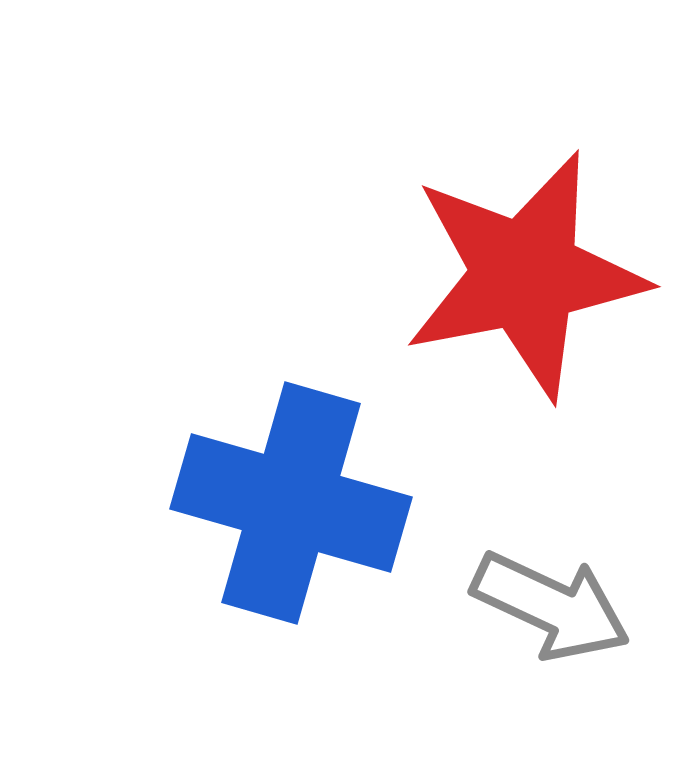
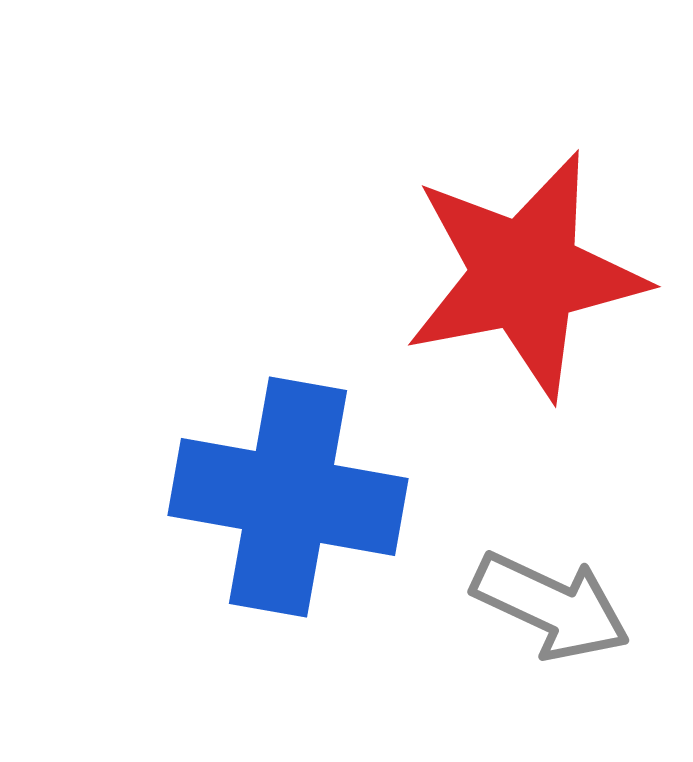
blue cross: moved 3 px left, 6 px up; rotated 6 degrees counterclockwise
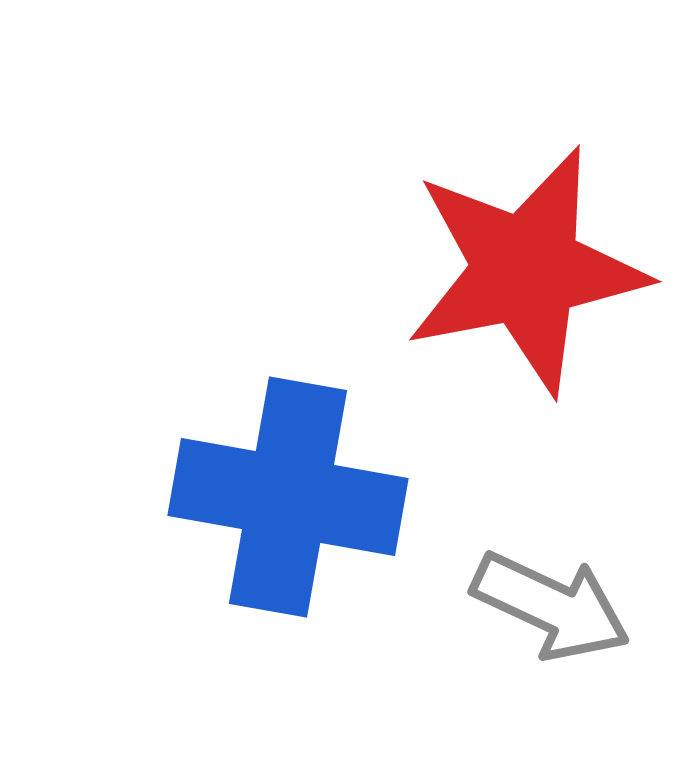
red star: moved 1 px right, 5 px up
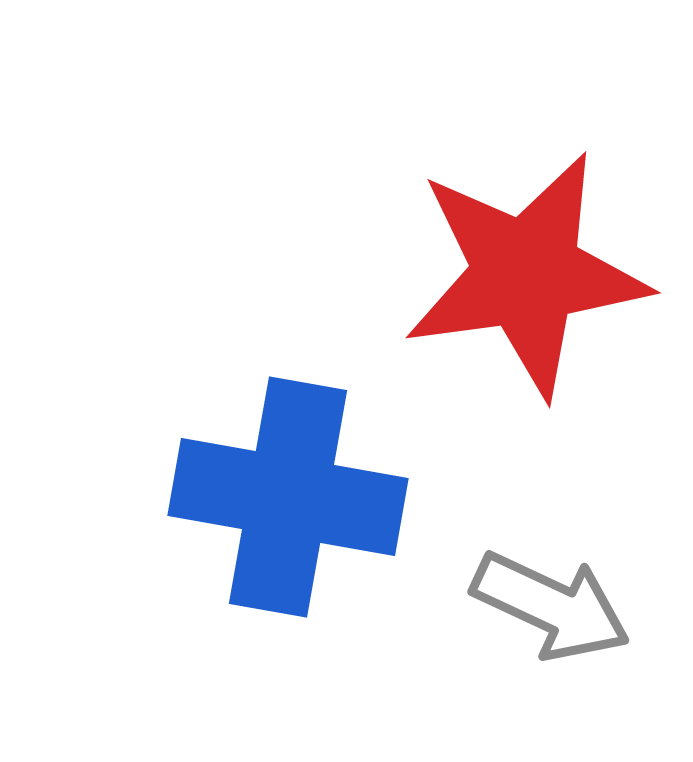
red star: moved 4 px down; rotated 3 degrees clockwise
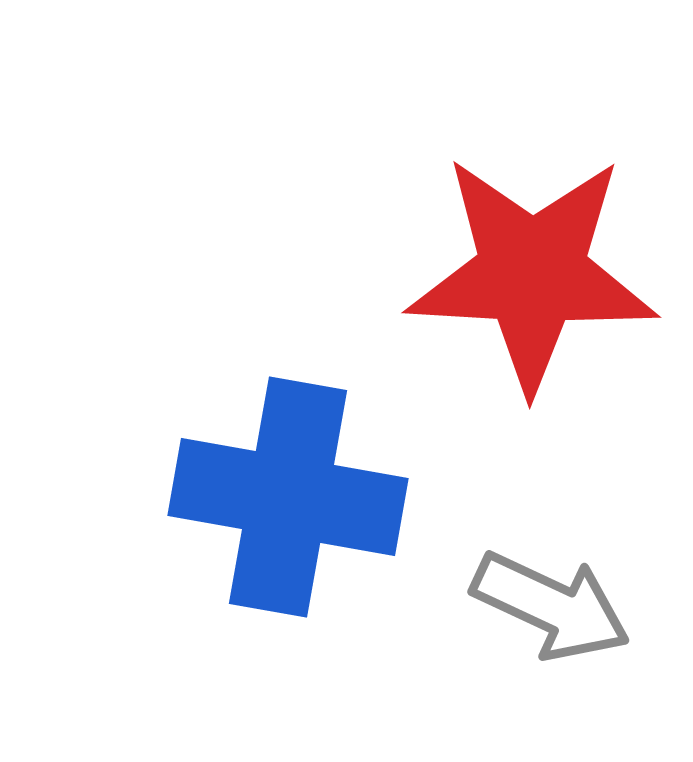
red star: moved 6 px right, 1 px up; rotated 11 degrees clockwise
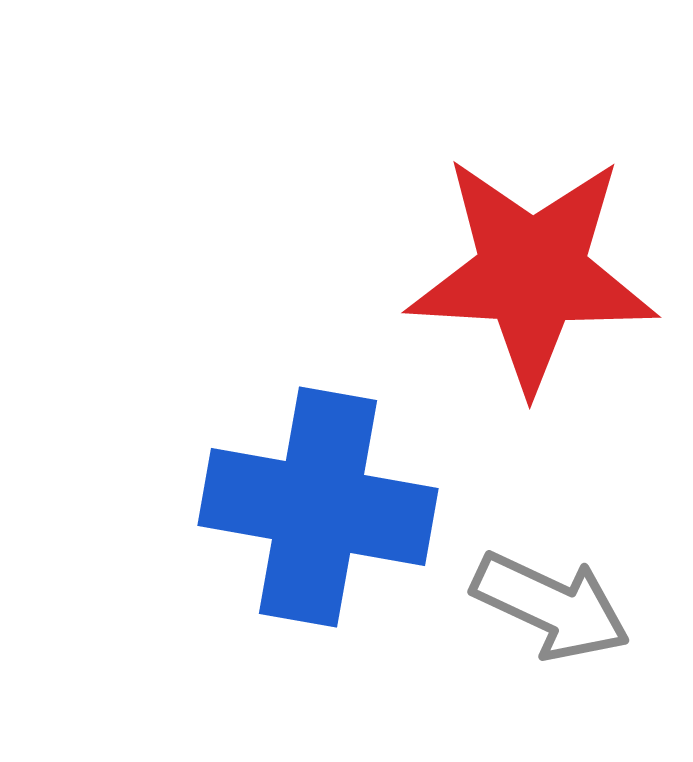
blue cross: moved 30 px right, 10 px down
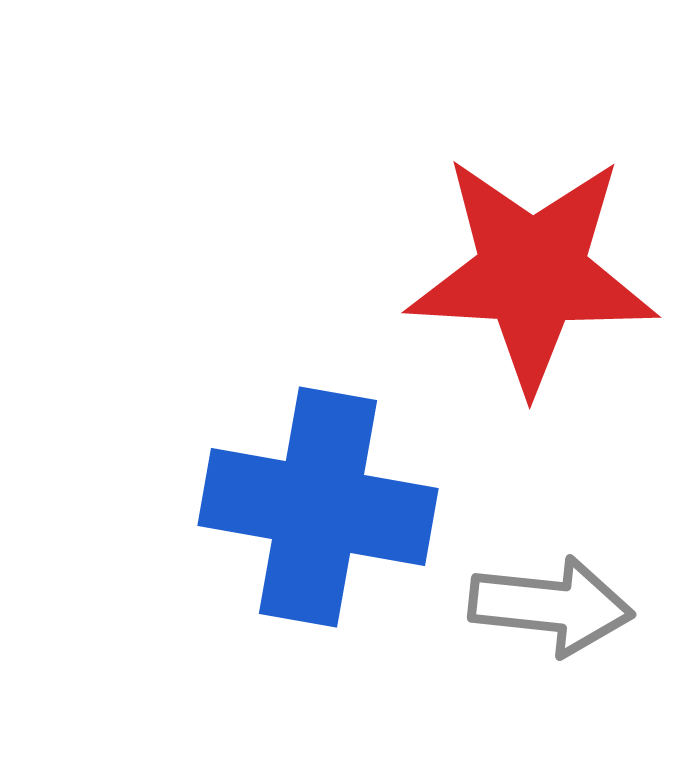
gray arrow: rotated 19 degrees counterclockwise
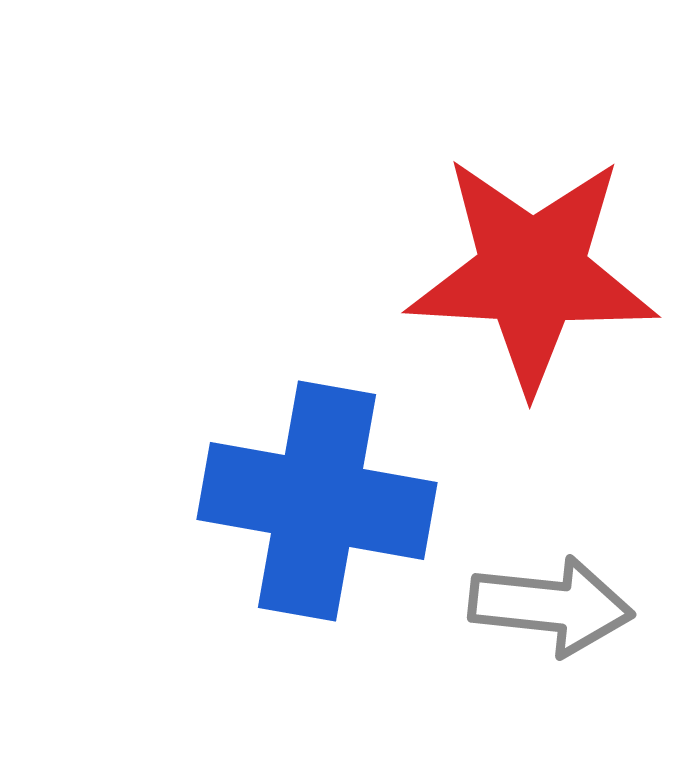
blue cross: moved 1 px left, 6 px up
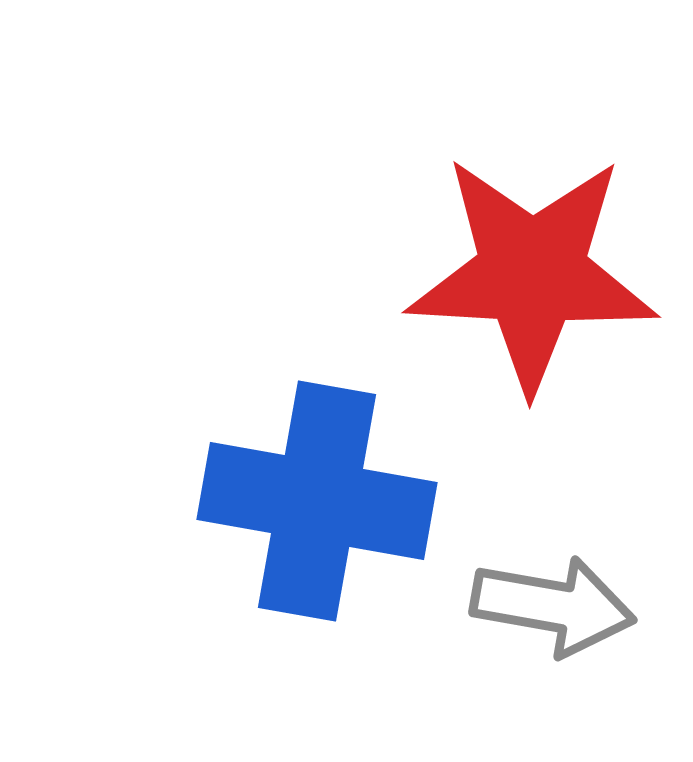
gray arrow: moved 2 px right; rotated 4 degrees clockwise
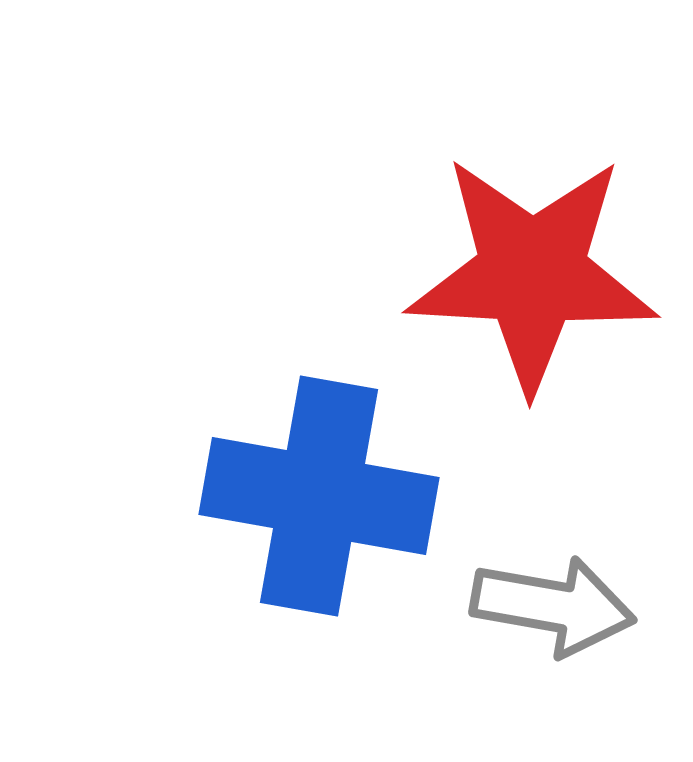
blue cross: moved 2 px right, 5 px up
